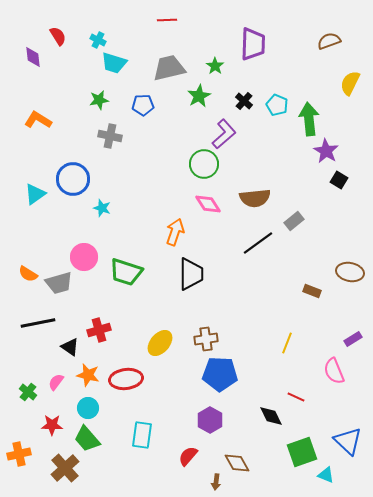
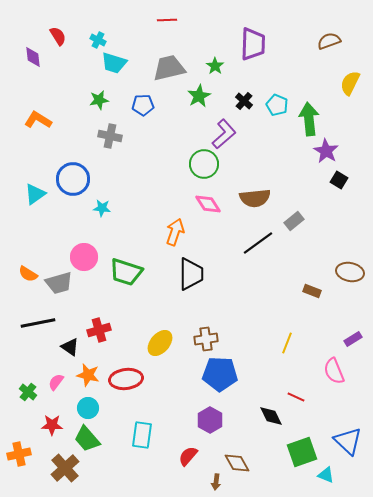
cyan star at (102, 208): rotated 12 degrees counterclockwise
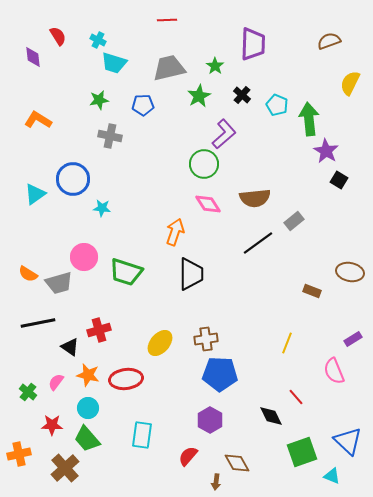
black cross at (244, 101): moved 2 px left, 6 px up
red line at (296, 397): rotated 24 degrees clockwise
cyan triangle at (326, 475): moved 6 px right, 1 px down
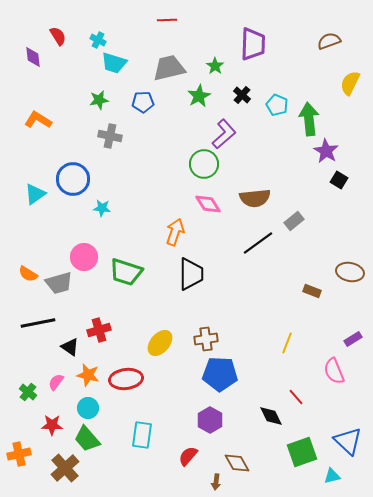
blue pentagon at (143, 105): moved 3 px up
cyan triangle at (332, 476): rotated 36 degrees counterclockwise
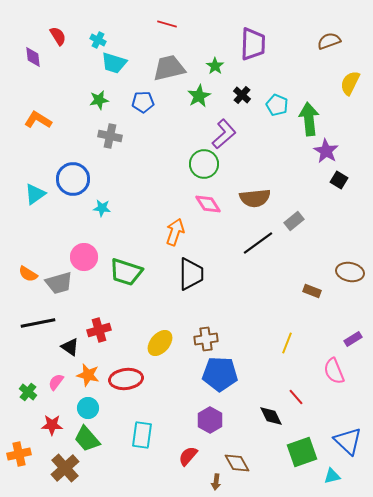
red line at (167, 20): moved 4 px down; rotated 18 degrees clockwise
